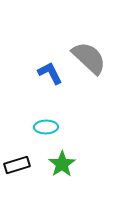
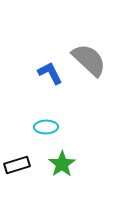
gray semicircle: moved 2 px down
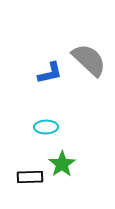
blue L-shape: rotated 104 degrees clockwise
black rectangle: moved 13 px right, 12 px down; rotated 15 degrees clockwise
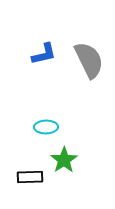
gray semicircle: rotated 21 degrees clockwise
blue L-shape: moved 6 px left, 19 px up
green star: moved 2 px right, 4 px up
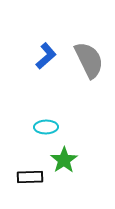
blue L-shape: moved 2 px right, 2 px down; rotated 28 degrees counterclockwise
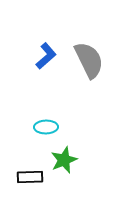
green star: rotated 12 degrees clockwise
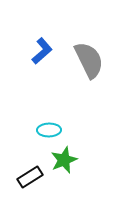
blue L-shape: moved 4 px left, 5 px up
cyan ellipse: moved 3 px right, 3 px down
black rectangle: rotated 30 degrees counterclockwise
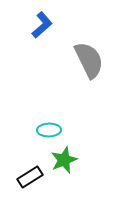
blue L-shape: moved 26 px up
